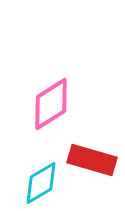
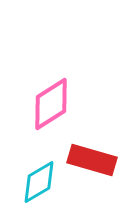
cyan diamond: moved 2 px left, 1 px up
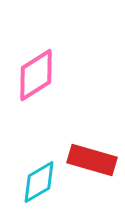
pink diamond: moved 15 px left, 29 px up
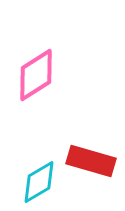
red rectangle: moved 1 px left, 1 px down
